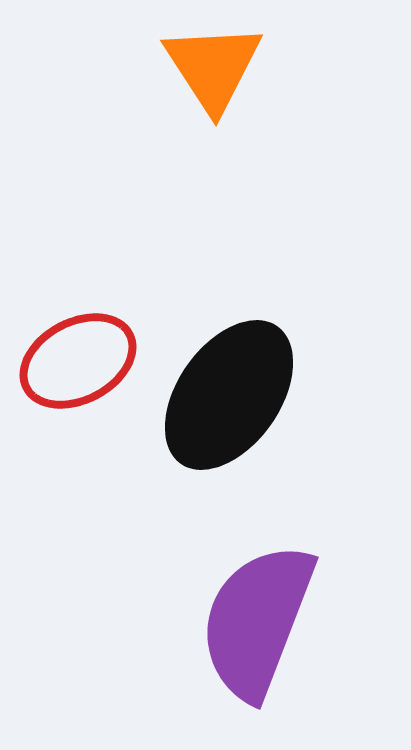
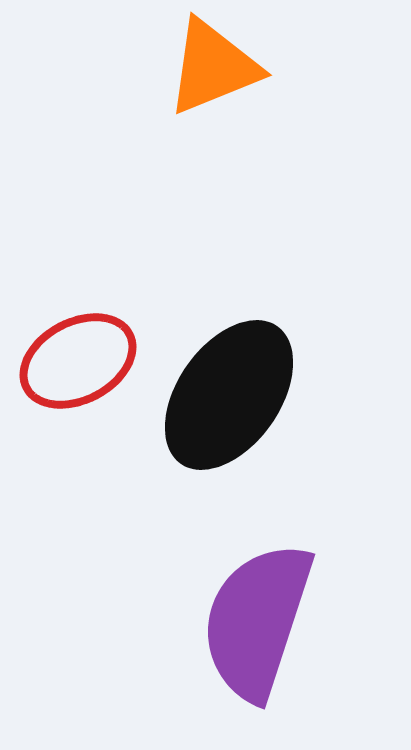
orange triangle: rotated 41 degrees clockwise
purple semicircle: rotated 3 degrees counterclockwise
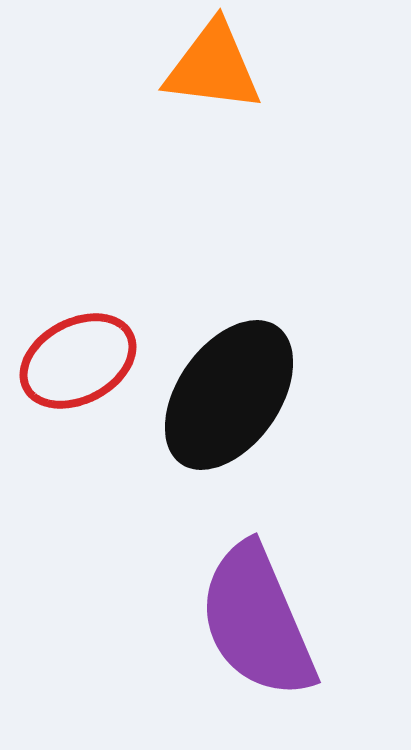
orange triangle: rotated 29 degrees clockwise
purple semicircle: rotated 41 degrees counterclockwise
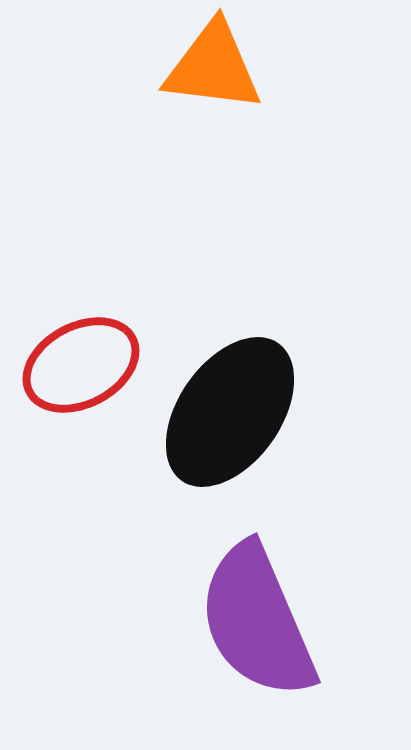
red ellipse: moved 3 px right, 4 px down
black ellipse: moved 1 px right, 17 px down
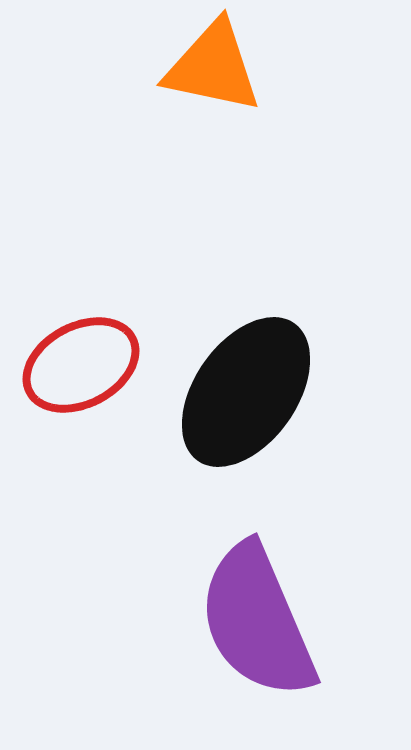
orange triangle: rotated 5 degrees clockwise
black ellipse: moved 16 px right, 20 px up
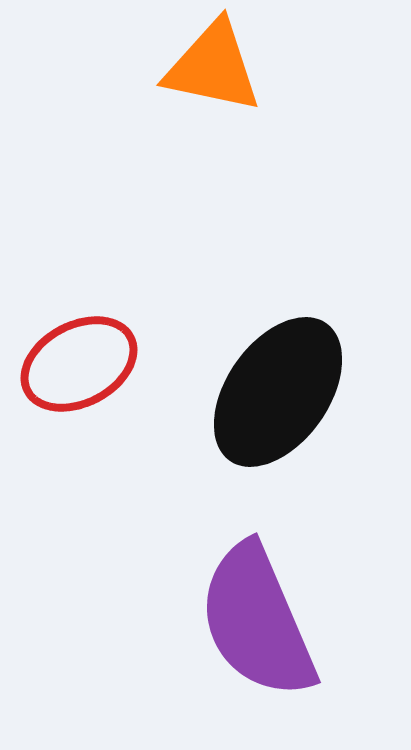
red ellipse: moved 2 px left, 1 px up
black ellipse: moved 32 px right
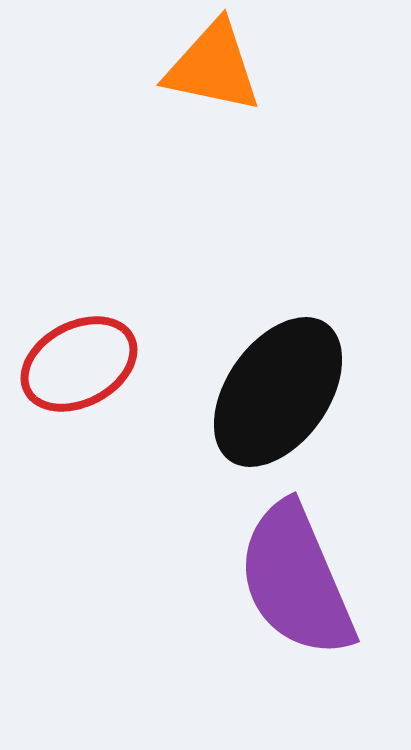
purple semicircle: moved 39 px right, 41 px up
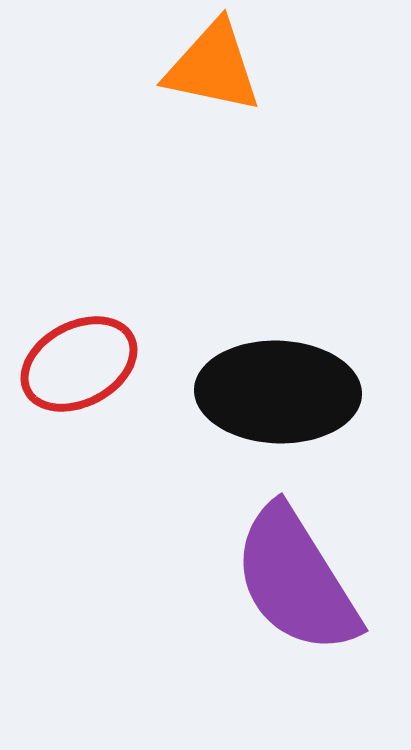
black ellipse: rotated 57 degrees clockwise
purple semicircle: rotated 9 degrees counterclockwise
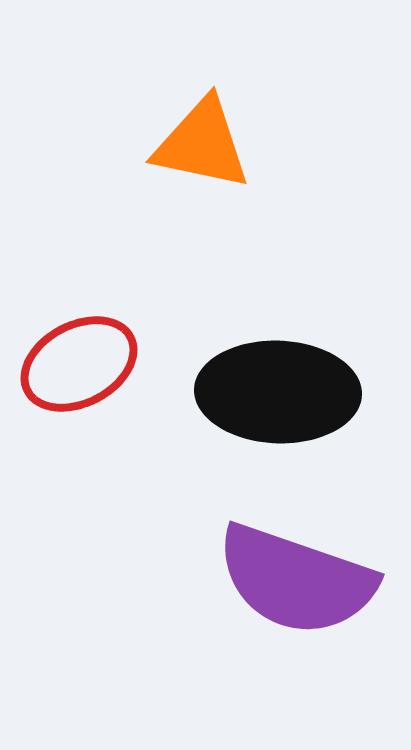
orange triangle: moved 11 px left, 77 px down
purple semicircle: rotated 39 degrees counterclockwise
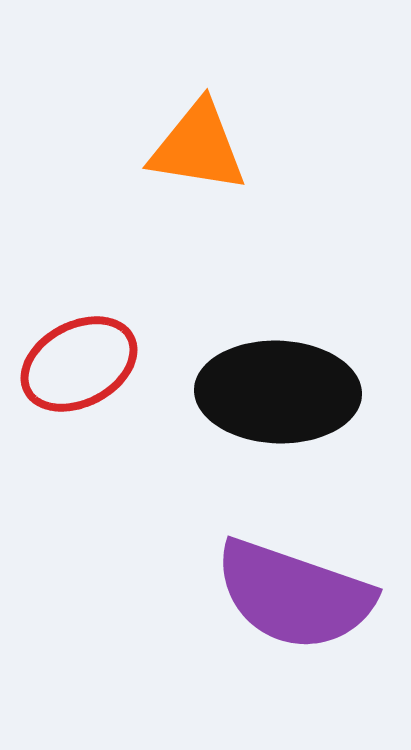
orange triangle: moved 4 px left, 3 px down; rotated 3 degrees counterclockwise
purple semicircle: moved 2 px left, 15 px down
